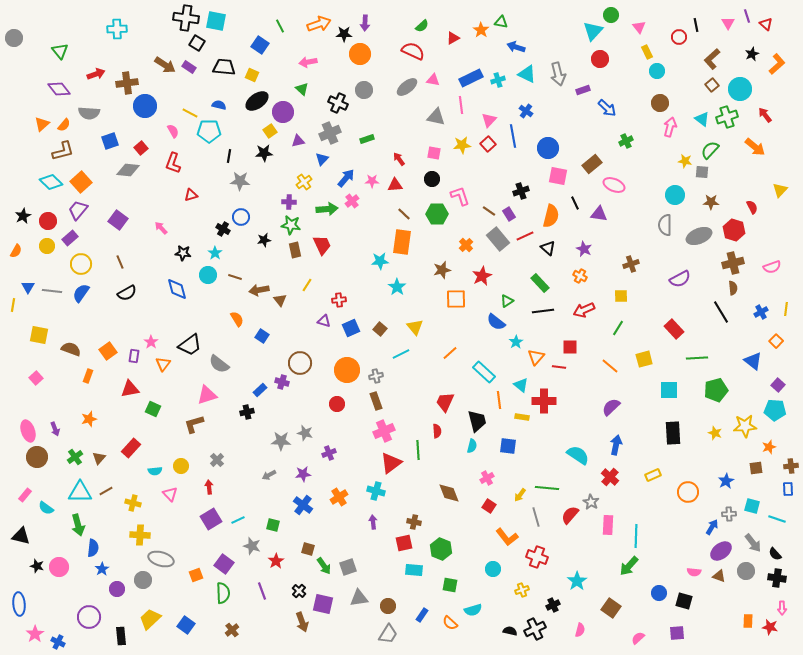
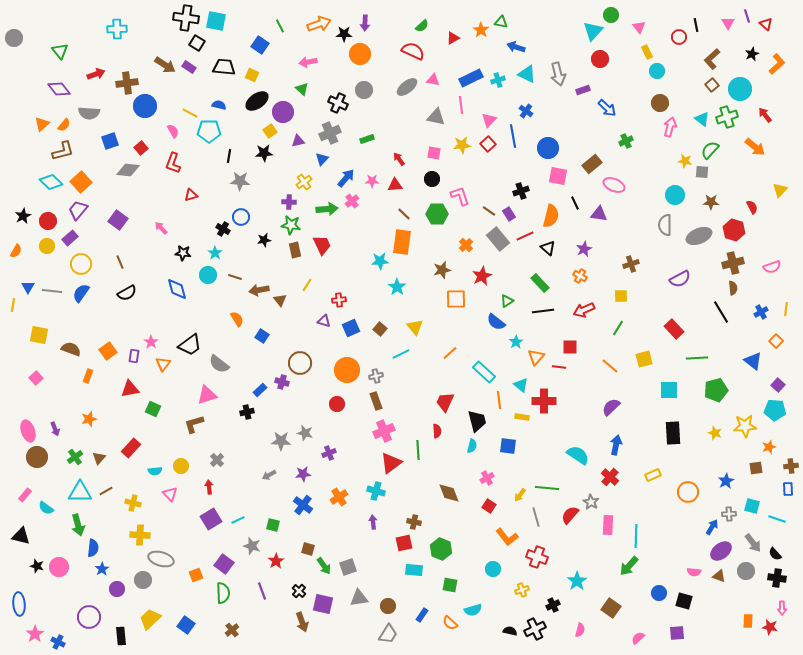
purple star at (584, 249): rotated 21 degrees clockwise
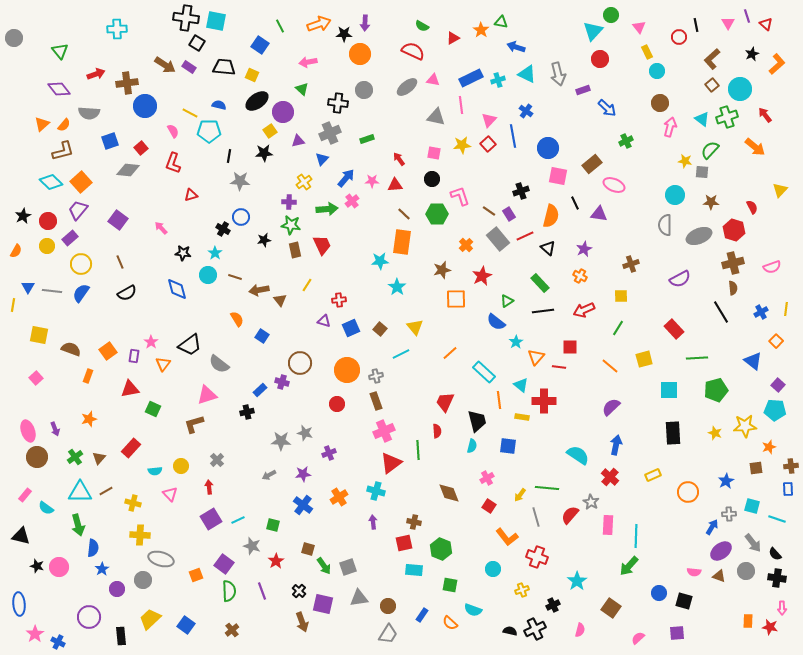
green semicircle at (422, 26): rotated 72 degrees clockwise
black cross at (338, 103): rotated 18 degrees counterclockwise
green semicircle at (223, 593): moved 6 px right, 2 px up
cyan semicircle at (473, 610): rotated 36 degrees clockwise
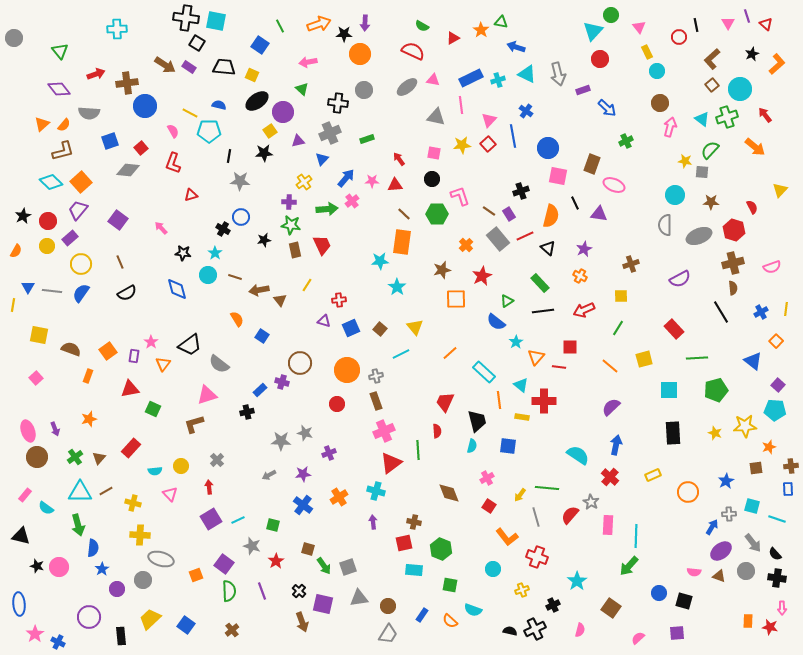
brown rectangle at (592, 164): rotated 30 degrees counterclockwise
orange semicircle at (450, 623): moved 2 px up
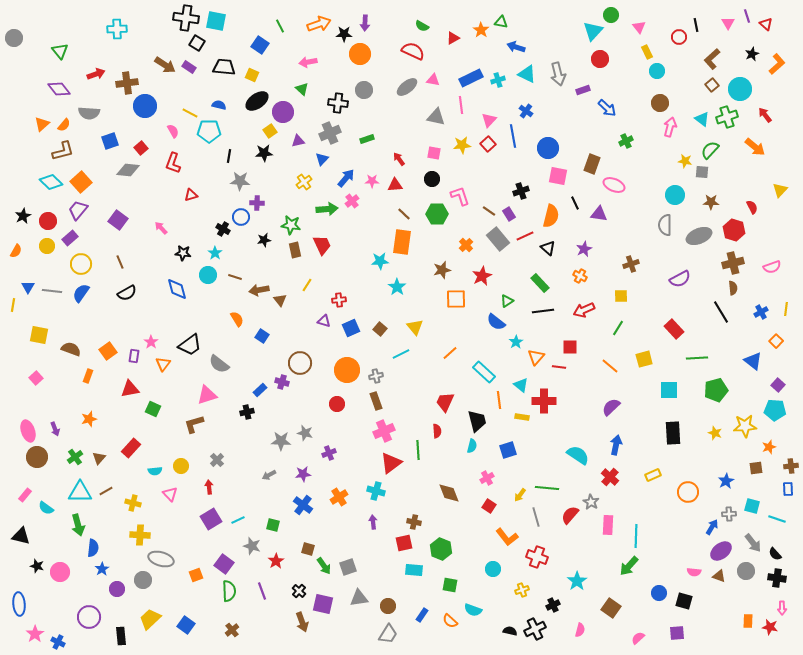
purple cross at (289, 202): moved 32 px left, 1 px down
blue square at (508, 446): moved 4 px down; rotated 24 degrees counterclockwise
pink circle at (59, 567): moved 1 px right, 5 px down
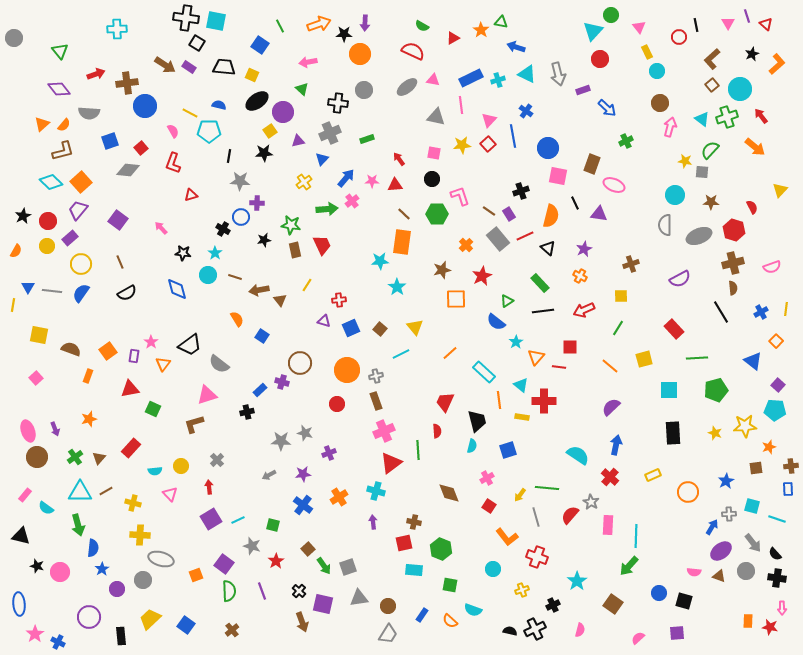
red arrow at (765, 115): moved 4 px left, 1 px down
brown square at (308, 549): rotated 32 degrees clockwise
brown square at (611, 608): moved 2 px right, 4 px up
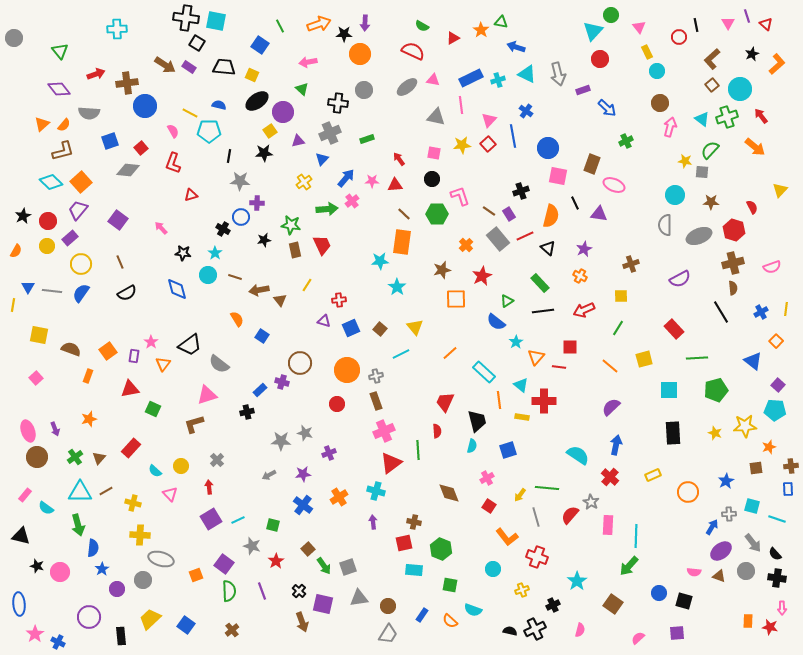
cyan semicircle at (155, 471): rotated 48 degrees clockwise
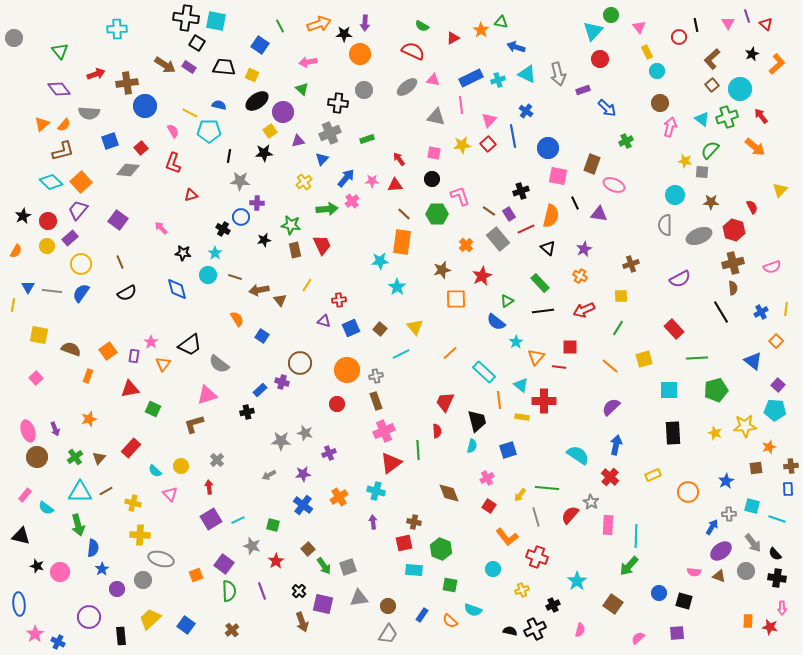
red line at (525, 236): moved 1 px right, 7 px up
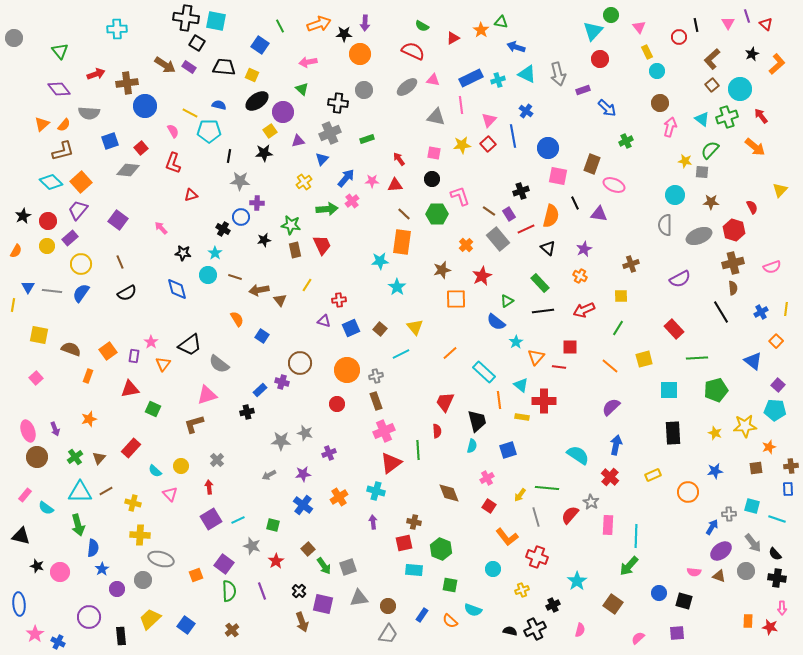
blue star at (726, 481): moved 11 px left, 10 px up; rotated 21 degrees clockwise
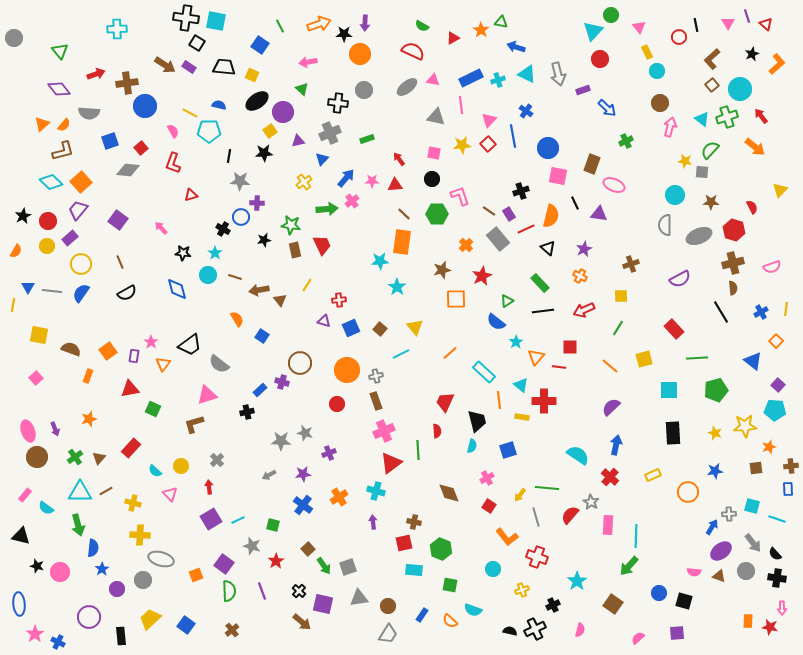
brown arrow at (302, 622): rotated 30 degrees counterclockwise
